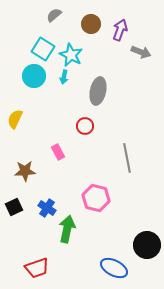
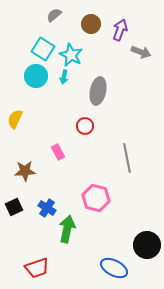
cyan circle: moved 2 px right
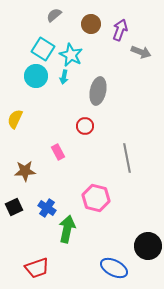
black circle: moved 1 px right, 1 px down
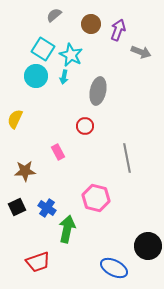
purple arrow: moved 2 px left
black square: moved 3 px right
red trapezoid: moved 1 px right, 6 px up
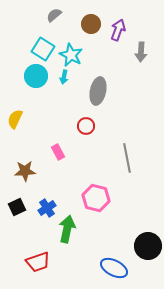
gray arrow: rotated 72 degrees clockwise
red circle: moved 1 px right
blue cross: rotated 24 degrees clockwise
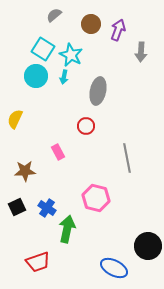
blue cross: rotated 24 degrees counterclockwise
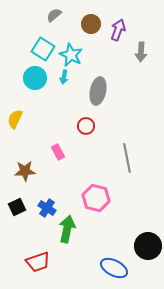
cyan circle: moved 1 px left, 2 px down
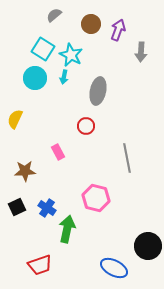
red trapezoid: moved 2 px right, 3 px down
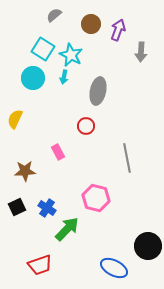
cyan circle: moved 2 px left
green arrow: rotated 32 degrees clockwise
